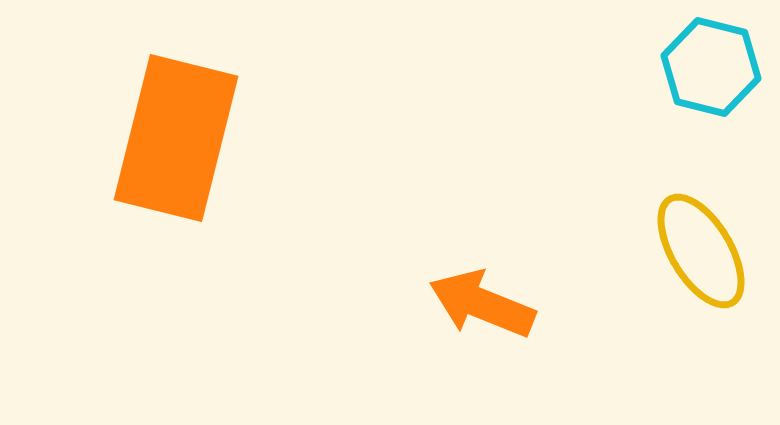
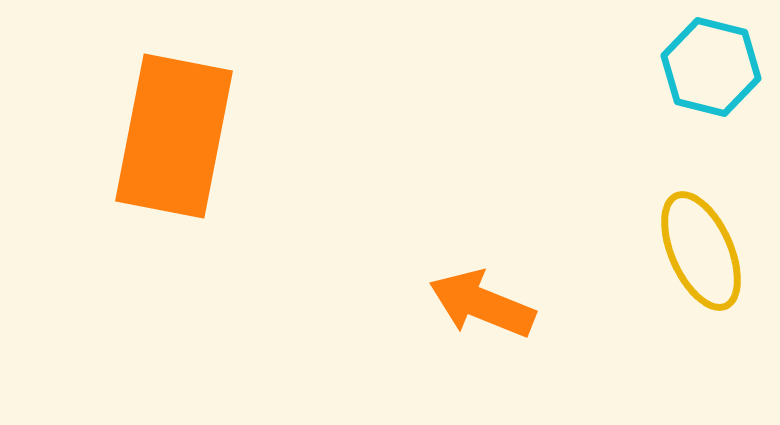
orange rectangle: moved 2 px left, 2 px up; rotated 3 degrees counterclockwise
yellow ellipse: rotated 7 degrees clockwise
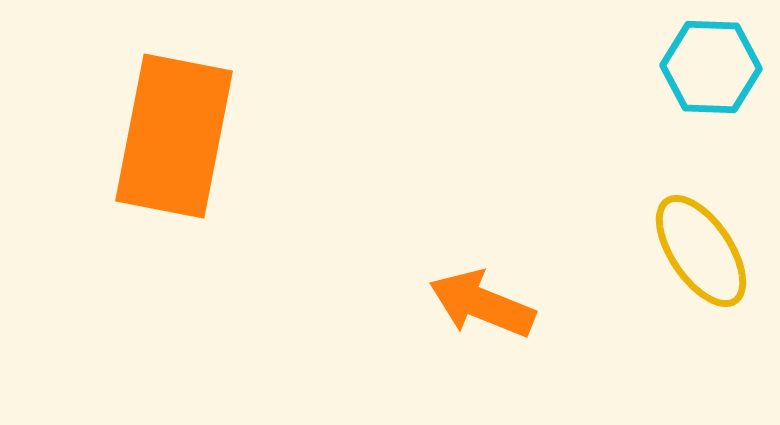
cyan hexagon: rotated 12 degrees counterclockwise
yellow ellipse: rotated 10 degrees counterclockwise
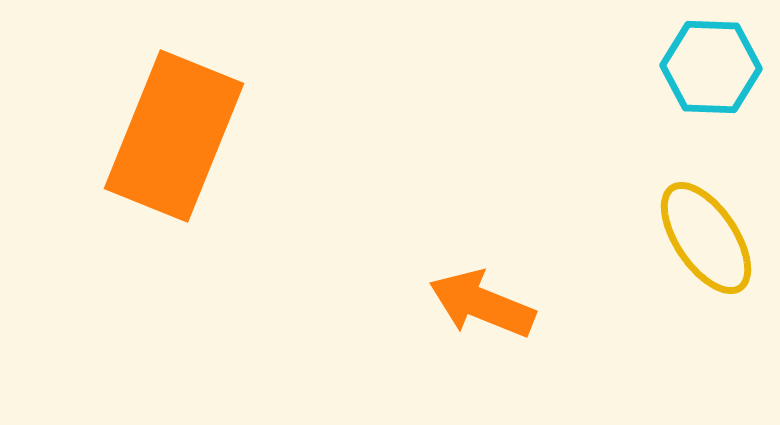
orange rectangle: rotated 11 degrees clockwise
yellow ellipse: moved 5 px right, 13 px up
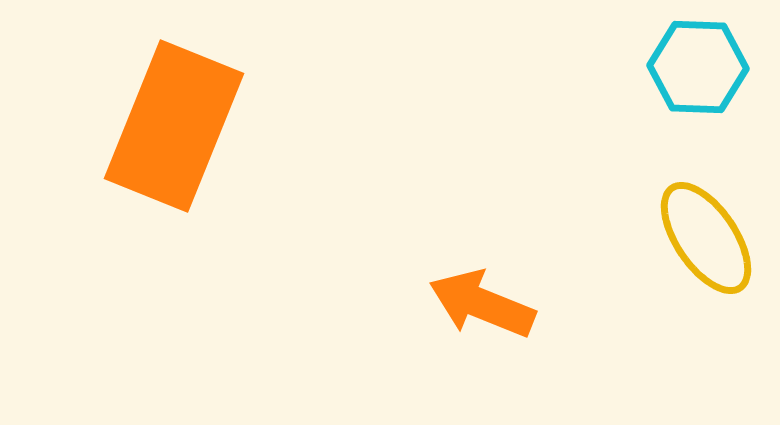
cyan hexagon: moved 13 px left
orange rectangle: moved 10 px up
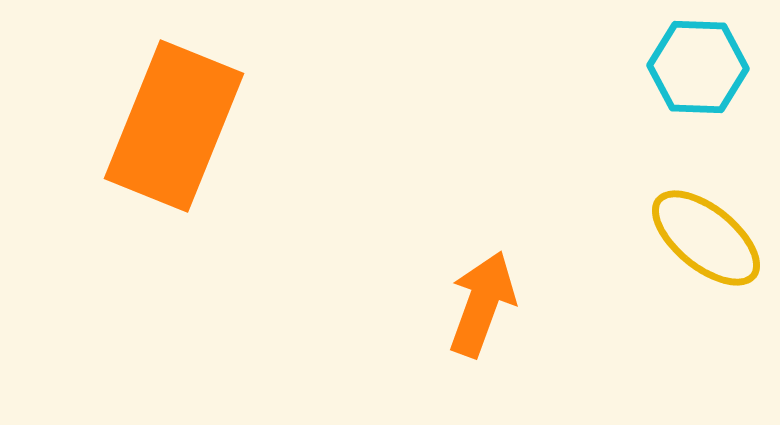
yellow ellipse: rotated 17 degrees counterclockwise
orange arrow: rotated 88 degrees clockwise
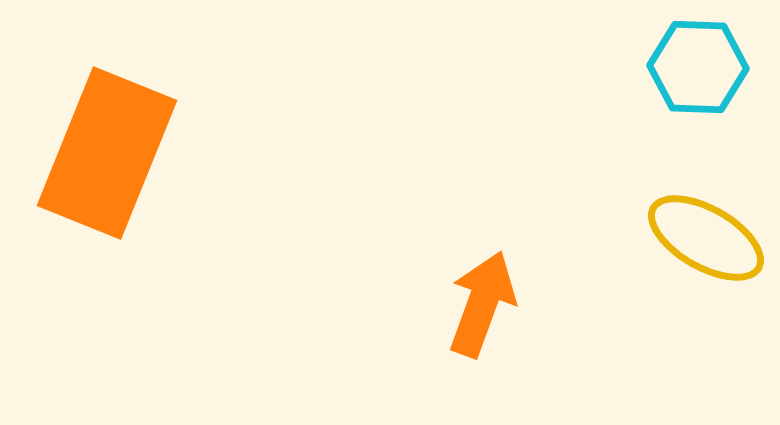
orange rectangle: moved 67 px left, 27 px down
yellow ellipse: rotated 9 degrees counterclockwise
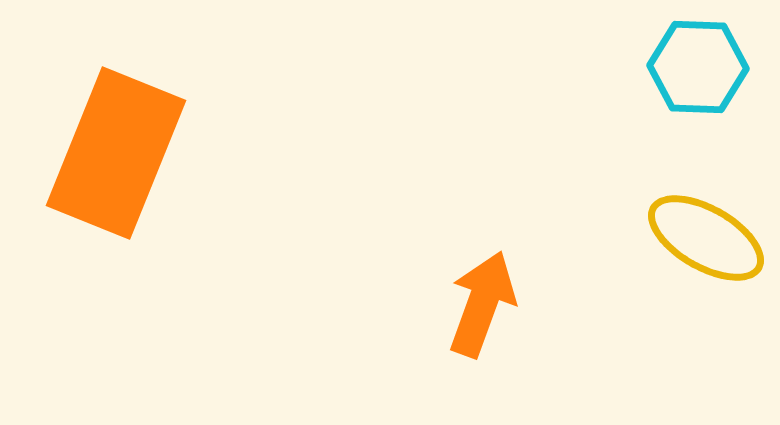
orange rectangle: moved 9 px right
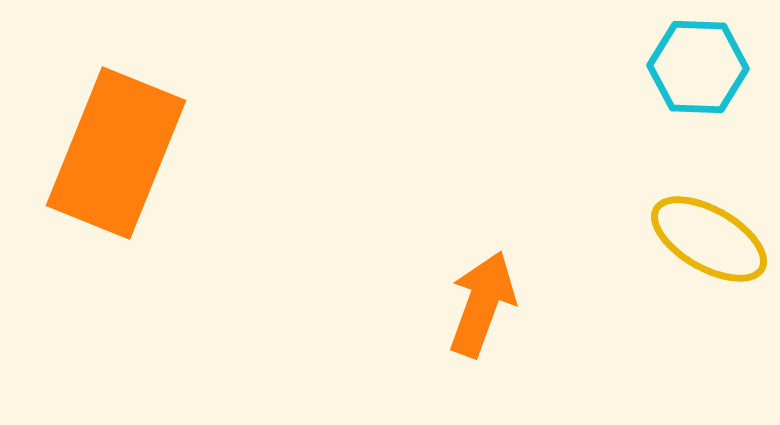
yellow ellipse: moved 3 px right, 1 px down
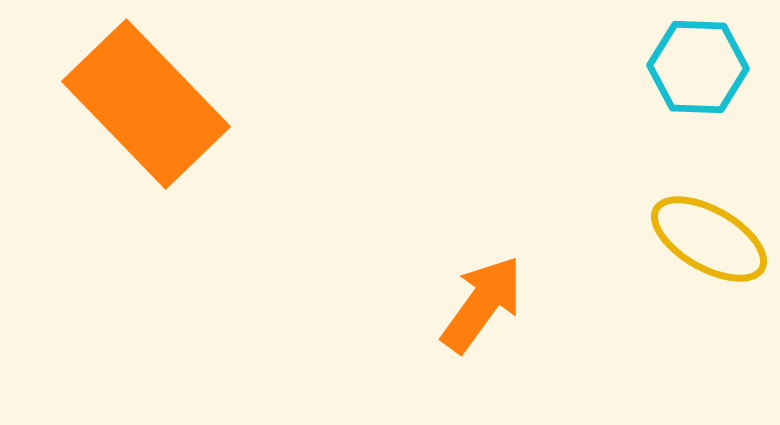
orange rectangle: moved 30 px right, 49 px up; rotated 66 degrees counterclockwise
orange arrow: rotated 16 degrees clockwise
